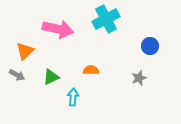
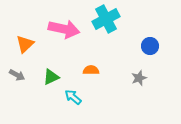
pink arrow: moved 6 px right
orange triangle: moved 7 px up
cyan arrow: rotated 54 degrees counterclockwise
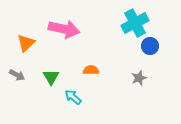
cyan cross: moved 29 px right, 4 px down
orange triangle: moved 1 px right, 1 px up
green triangle: rotated 36 degrees counterclockwise
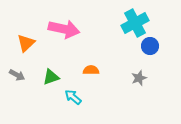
green triangle: rotated 42 degrees clockwise
